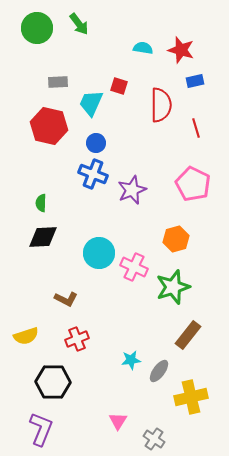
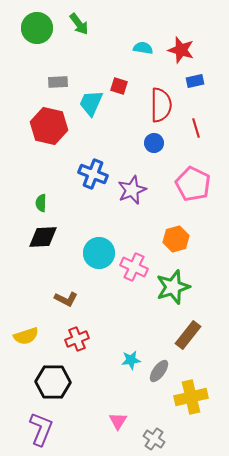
blue circle: moved 58 px right
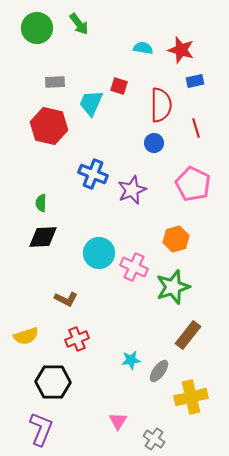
gray rectangle: moved 3 px left
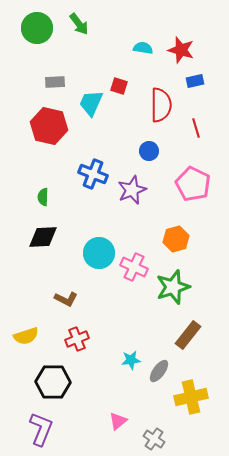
blue circle: moved 5 px left, 8 px down
green semicircle: moved 2 px right, 6 px up
pink triangle: rotated 18 degrees clockwise
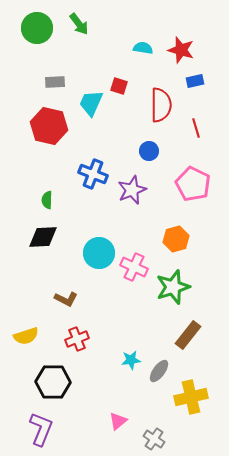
green semicircle: moved 4 px right, 3 px down
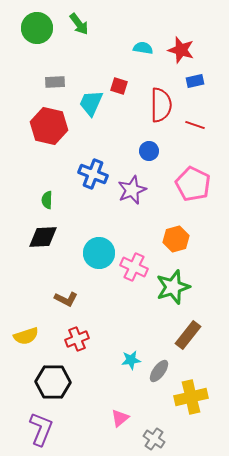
red line: moved 1 px left, 3 px up; rotated 54 degrees counterclockwise
pink triangle: moved 2 px right, 3 px up
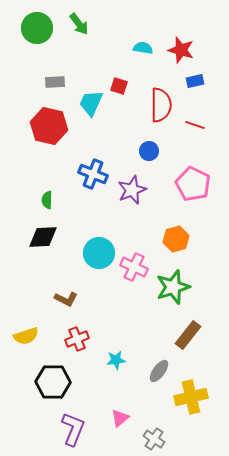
cyan star: moved 15 px left
purple L-shape: moved 32 px right
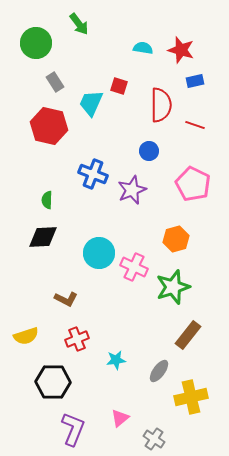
green circle: moved 1 px left, 15 px down
gray rectangle: rotated 60 degrees clockwise
